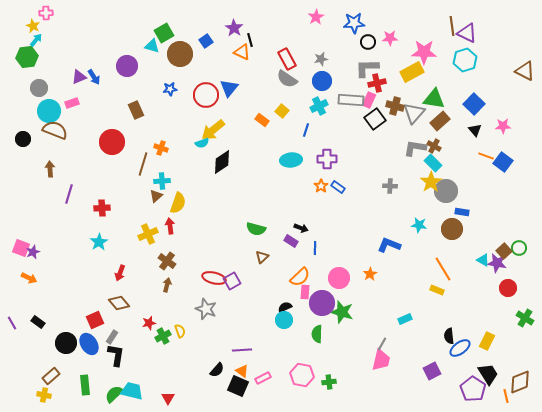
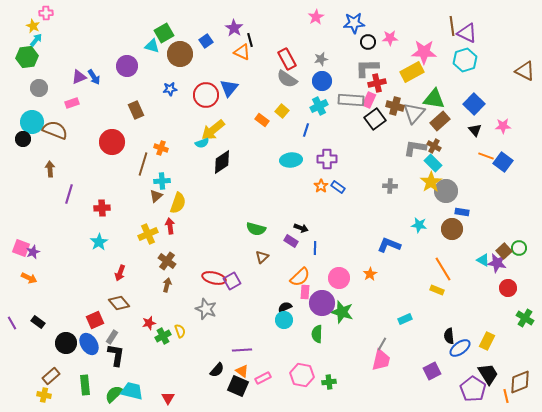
cyan circle at (49, 111): moved 17 px left, 11 px down
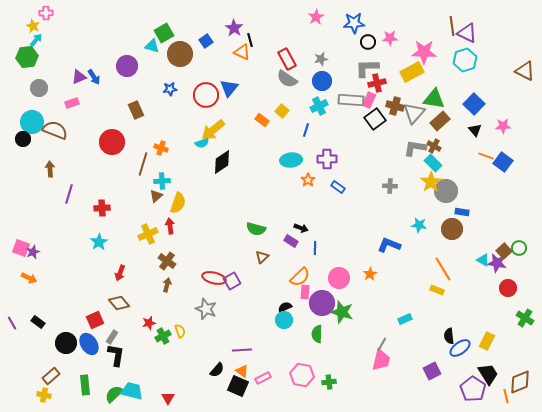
orange star at (321, 186): moved 13 px left, 6 px up
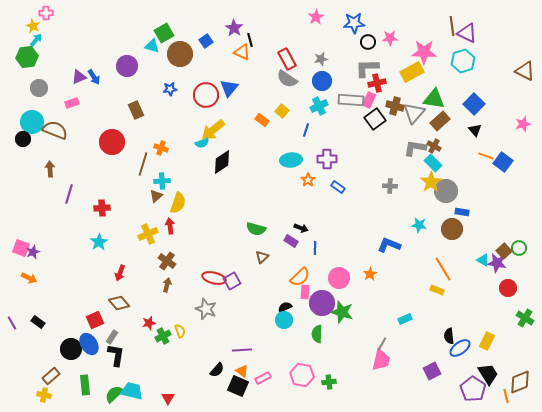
cyan hexagon at (465, 60): moved 2 px left, 1 px down
pink star at (503, 126): moved 20 px right, 2 px up; rotated 14 degrees counterclockwise
black circle at (66, 343): moved 5 px right, 6 px down
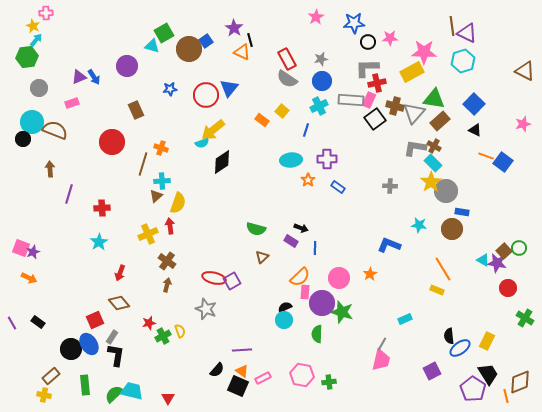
brown circle at (180, 54): moved 9 px right, 5 px up
black triangle at (475, 130): rotated 24 degrees counterclockwise
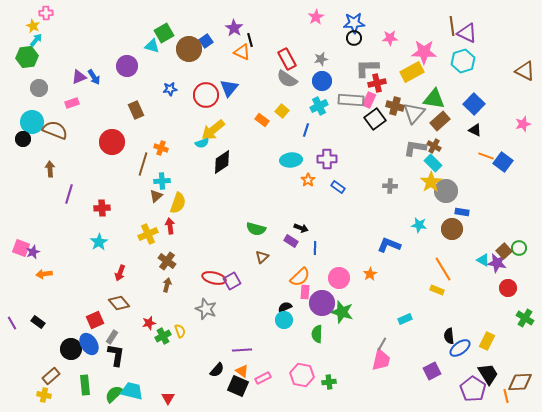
black circle at (368, 42): moved 14 px left, 4 px up
orange arrow at (29, 278): moved 15 px right, 4 px up; rotated 147 degrees clockwise
brown diamond at (520, 382): rotated 20 degrees clockwise
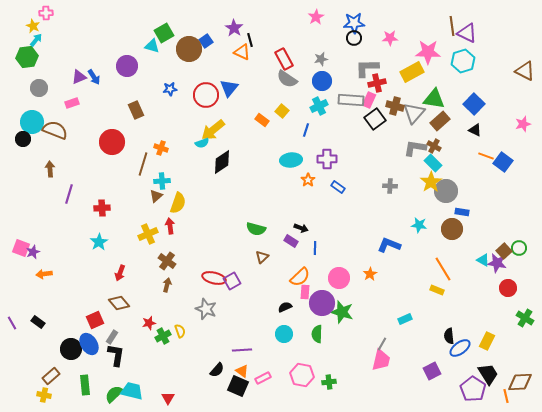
pink star at (424, 52): moved 4 px right
red rectangle at (287, 59): moved 3 px left
cyan circle at (284, 320): moved 14 px down
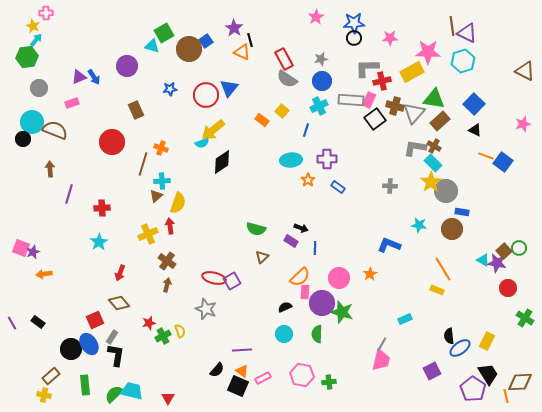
red cross at (377, 83): moved 5 px right, 2 px up
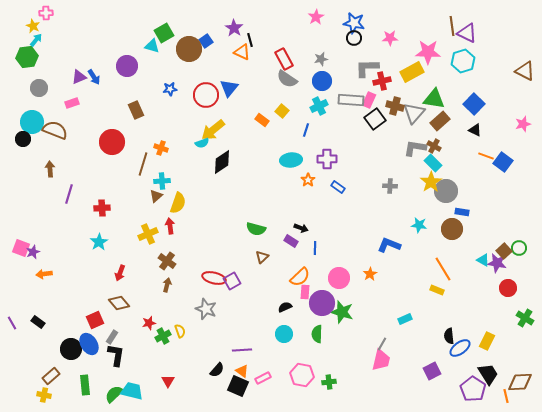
blue star at (354, 23): rotated 15 degrees clockwise
red triangle at (168, 398): moved 17 px up
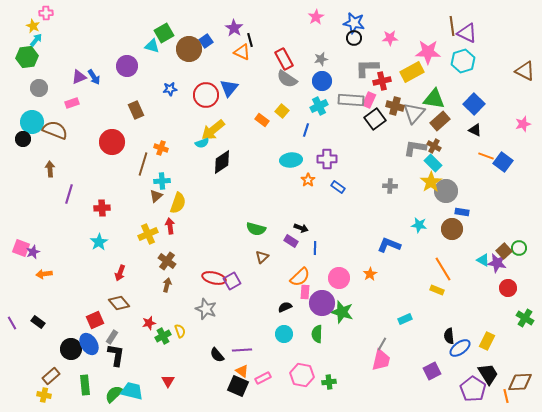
black semicircle at (217, 370): moved 15 px up; rotated 98 degrees clockwise
